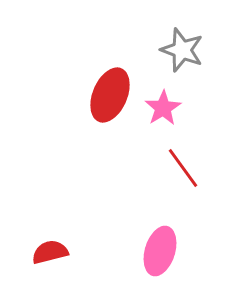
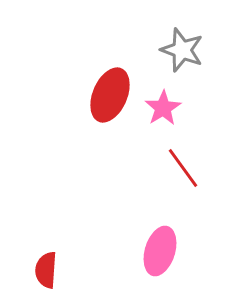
red semicircle: moved 4 px left, 18 px down; rotated 72 degrees counterclockwise
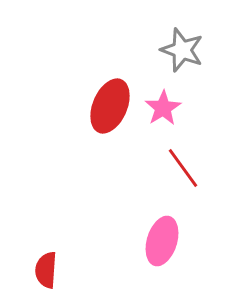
red ellipse: moved 11 px down
pink ellipse: moved 2 px right, 10 px up
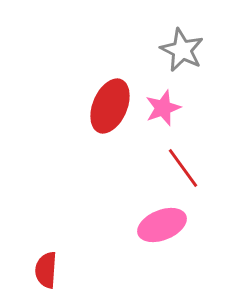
gray star: rotated 6 degrees clockwise
pink star: rotated 12 degrees clockwise
pink ellipse: moved 16 px up; rotated 51 degrees clockwise
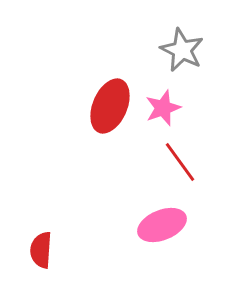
red line: moved 3 px left, 6 px up
red semicircle: moved 5 px left, 20 px up
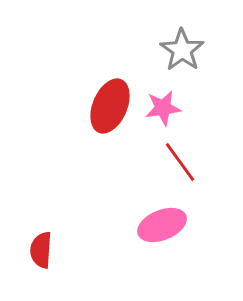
gray star: rotated 9 degrees clockwise
pink star: rotated 12 degrees clockwise
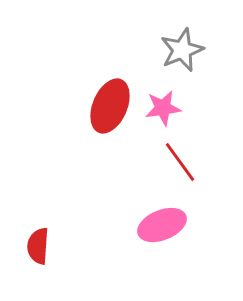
gray star: rotated 15 degrees clockwise
red semicircle: moved 3 px left, 4 px up
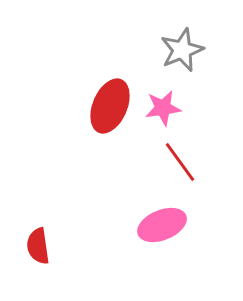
red semicircle: rotated 12 degrees counterclockwise
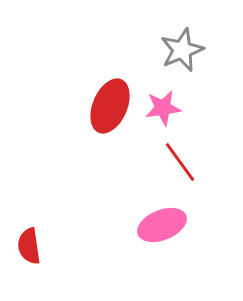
red semicircle: moved 9 px left
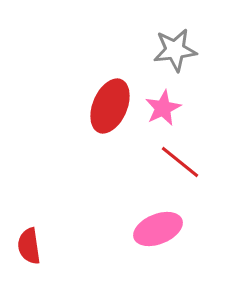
gray star: moved 7 px left; rotated 15 degrees clockwise
pink star: rotated 18 degrees counterclockwise
red line: rotated 15 degrees counterclockwise
pink ellipse: moved 4 px left, 4 px down
